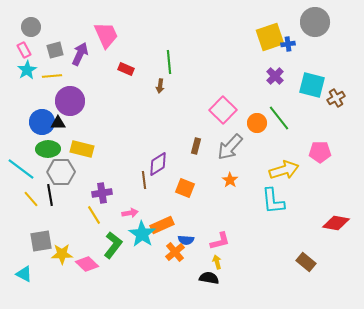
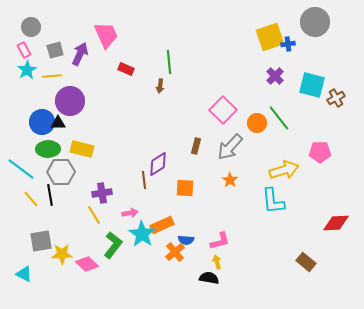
orange square at (185, 188): rotated 18 degrees counterclockwise
red diamond at (336, 223): rotated 12 degrees counterclockwise
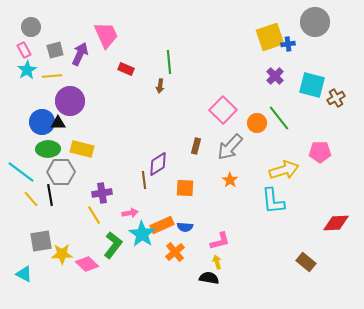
cyan line at (21, 169): moved 3 px down
blue semicircle at (186, 240): moved 1 px left, 13 px up
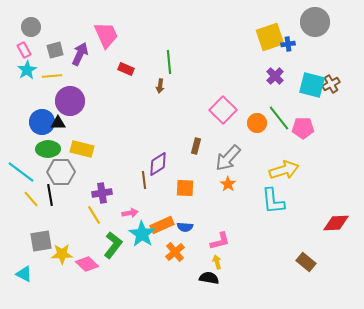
brown cross at (336, 98): moved 5 px left, 14 px up
gray arrow at (230, 147): moved 2 px left, 11 px down
pink pentagon at (320, 152): moved 17 px left, 24 px up
orange star at (230, 180): moved 2 px left, 4 px down
